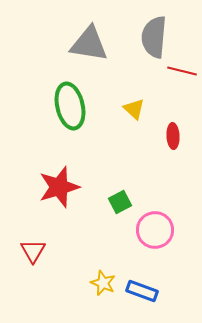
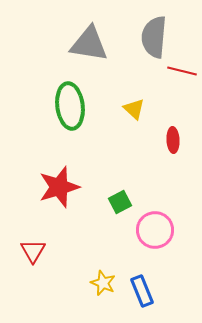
green ellipse: rotated 6 degrees clockwise
red ellipse: moved 4 px down
blue rectangle: rotated 48 degrees clockwise
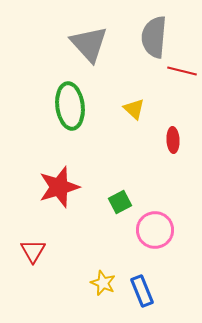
gray triangle: rotated 39 degrees clockwise
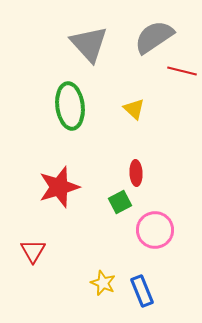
gray semicircle: rotated 51 degrees clockwise
red ellipse: moved 37 px left, 33 px down
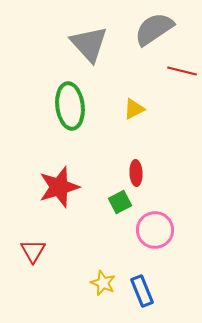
gray semicircle: moved 8 px up
yellow triangle: rotated 50 degrees clockwise
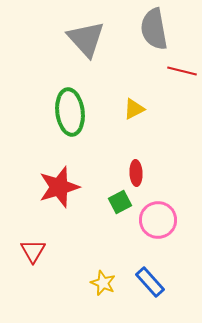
gray semicircle: rotated 66 degrees counterclockwise
gray triangle: moved 3 px left, 5 px up
green ellipse: moved 6 px down
pink circle: moved 3 px right, 10 px up
blue rectangle: moved 8 px right, 9 px up; rotated 20 degrees counterclockwise
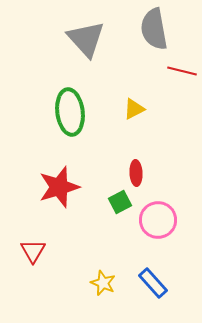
blue rectangle: moved 3 px right, 1 px down
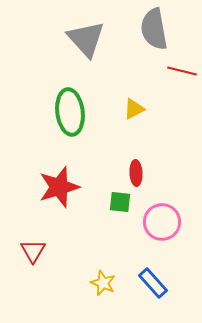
green square: rotated 35 degrees clockwise
pink circle: moved 4 px right, 2 px down
